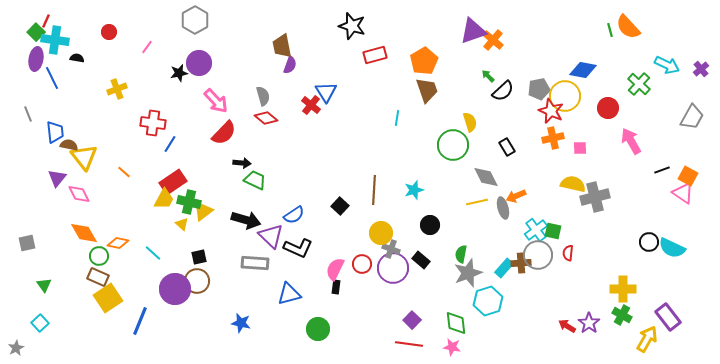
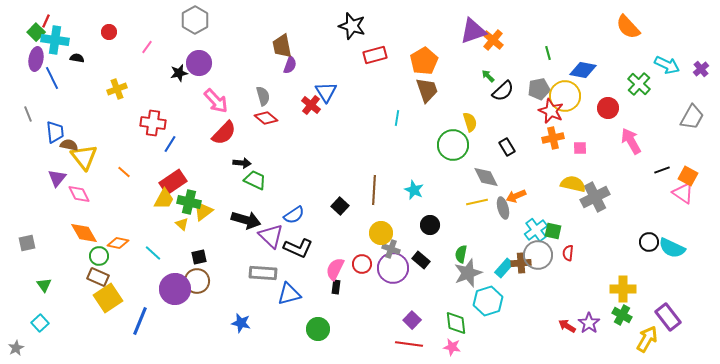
green line at (610, 30): moved 62 px left, 23 px down
cyan star at (414, 190): rotated 30 degrees counterclockwise
gray cross at (595, 197): rotated 12 degrees counterclockwise
gray rectangle at (255, 263): moved 8 px right, 10 px down
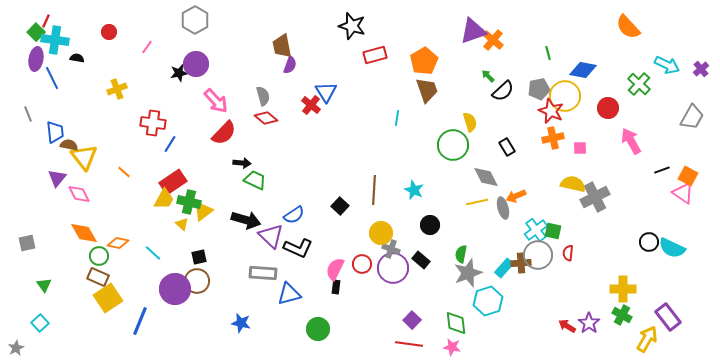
purple circle at (199, 63): moved 3 px left, 1 px down
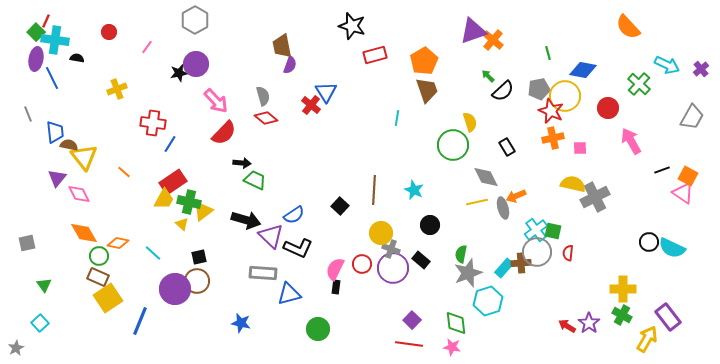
gray circle at (538, 255): moved 1 px left, 3 px up
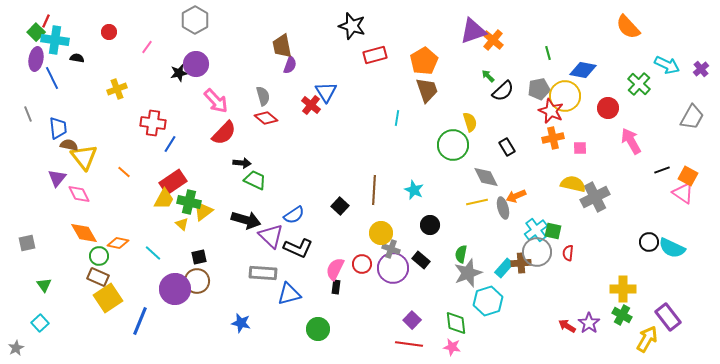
blue trapezoid at (55, 132): moved 3 px right, 4 px up
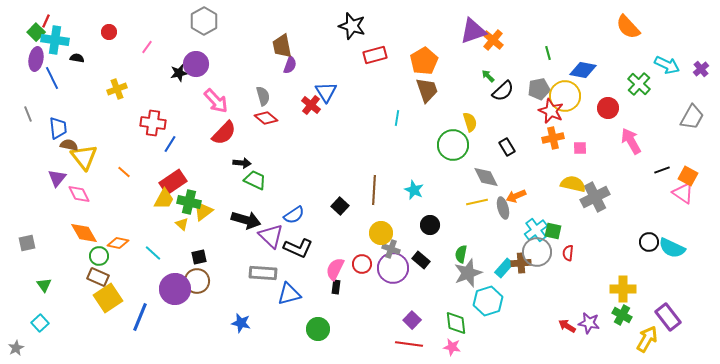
gray hexagon at (195, 20): moved 9 px right, 1 px down
blue line at (140, 321): moved 4 px up
purple star at (589, 323): rotated 25 degrees counterclockwise
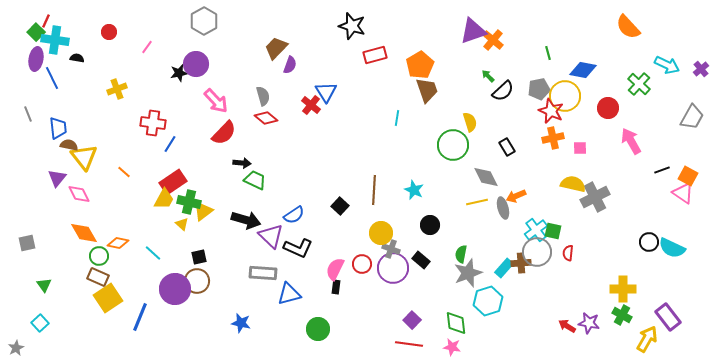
brown trapezoid at (282, 46): moved 6 px left, 2 px down; rotated 55 degrees clockwise
orange pentagon at (424, 61): moved 4 px left, 4 px down
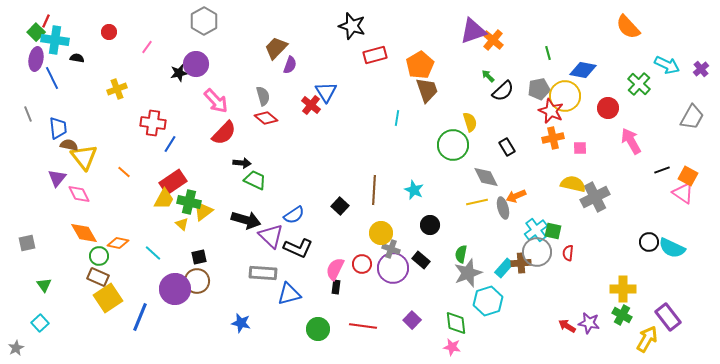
red line at (409, 344): moved 46 px left, 18 px up
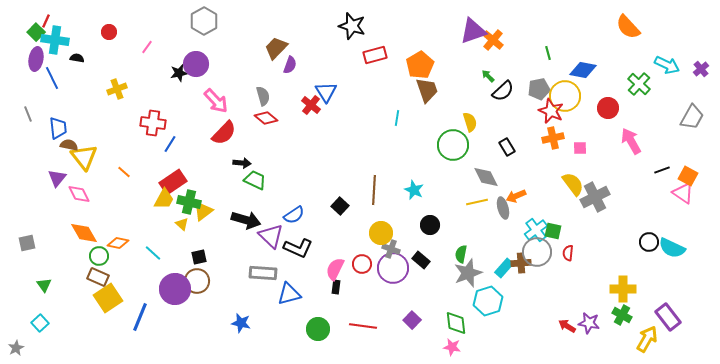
yellow semicircle at (573, 184): rotated 40 degrees clockwise
